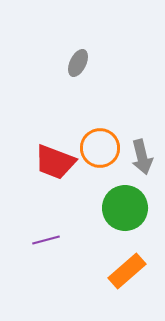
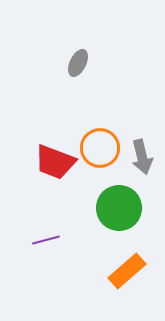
green circle: moved 6 px left
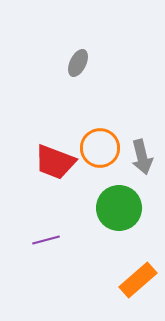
orange rectangle: moved 11 px right, 9 px down
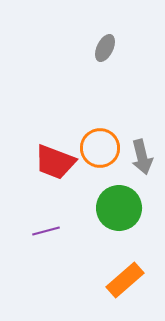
gray ellipse: moved 27 px right, 15 px up
purple line: moved 9 px up
orange rectangle: moved 13 px left
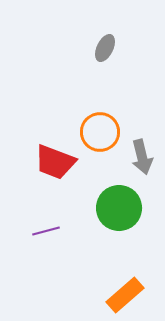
orange circle: moved 16 px up
orange rectangle: moved 15 px down
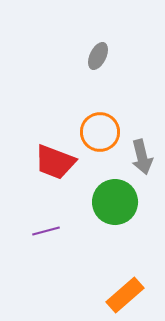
gray ellipse: moved 7 px left, 8 px down
green circle: moved 4 px left, 6 px up
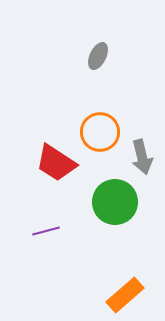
red trapezoid: moved 1 px right, 1 px down; rotated 12 degrees clockwise
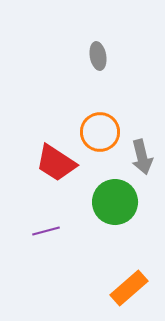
gray ellipse: rotated 36 degrees counterclockwise
orange rectangle: moved 4 px right, 7 px up
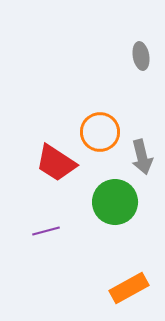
gray ellipse: moved 43 px right
orange rectangle: rotated 12 degrees clockwise
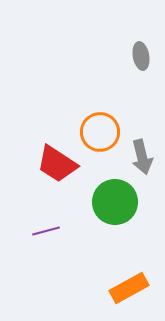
red trapezoid: moved 1 px right, 1 px down
